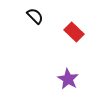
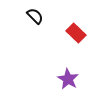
red rectangle: moved 2 px right, 1 px down
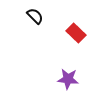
purple star: rotated 25 degrees counterclockwise
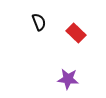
black semicircle: moved 4 px right, 6 px down; rotated 24 degrees clockwise
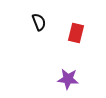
red rectangle: rotated 60 degrees clockwise
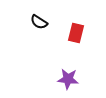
black semicircle: rotated 144 degrees clockwise
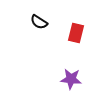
purple star: moved 3 px right
